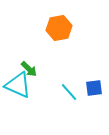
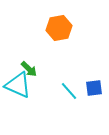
cyan line: moved 1 px up
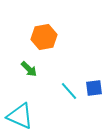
orange hexagon: moved 15 px left, 9 px down
cyan triangle: moved 2 px right, 31 px down
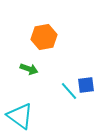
green arrow: rotated 24 degrees counterclockwise
blue square: moved 8 px left, 3 px up
cyan triangle: rotated 12 degrees clockwise
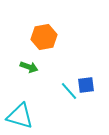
green arrow: moved 2 px up
cyan triangle: rotated 20 degrees counterclockwise
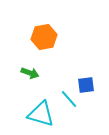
green arrow: moved 1 px right, 6 px down
cyan line: moved 8 px down
cyan triangle: moved 21 px right, 2 px up
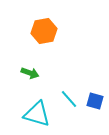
orange hexagon: moved 6 px up
blue square: moved 9 px right, 16 px down; rotated 24 degrees clockwise
cyan triangle: moved 4 px left
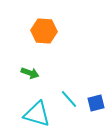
orange hexagon: rotated 15 degrees clockwise
blue square: moved 1 px right, 2 px down; rotated 30 degrees counterclockwise
